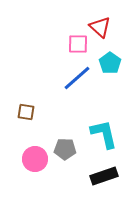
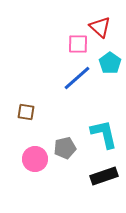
gray pentagon: moved 1 px up; rotated 15 degrees counterclockwise
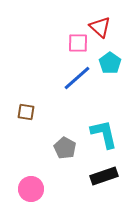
pink square: moved 1 px up
gray pentagon: rotated 30 degrees counterclockwise
pink circle: moved 4 px left, 30 px down
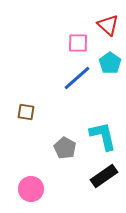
red triangle: moved 8 px right, 2 px up
cyan L-shape: moved 1 px left, 2 px down
black rectangle: rotated 16 degrees counterclockwise
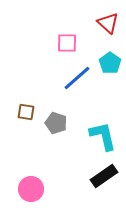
red triangle: moved 2 px up
pink square: moved 11 px left
gray pentagon: moved 9 px left, 25 px up; rotated 10 degrees counterclockwise
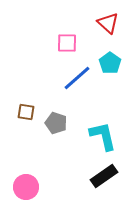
pink circle: moved 5 px left, 2 px up
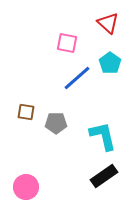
pink square: rotated 10 degrees clockwise
gray pentagon: rotated 20 degrees counterclockwise
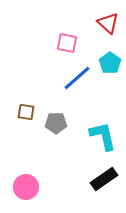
black rectangle: moved 3 px down
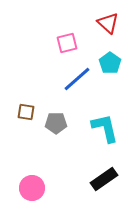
pink square: rotated 25 degrees counterclockwise
blue line: moved 1 px down
cyan L-shape: moved 2 px right, 8 px up
pink circle: moved 6 px right, 1 px down
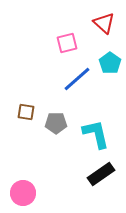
red triangle: moved 4 px left
cyan L-shape: moved 9 px left, 6 px down
black rectangle: moved 3 px left, 5 px up
pink circle: moved 9 px left, 5 px down
